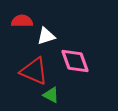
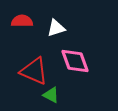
white triangle: moved 10 px right, 8 px up
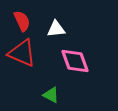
red semicircle: rotated 65 degrees clockwise
white triangle: moved 1 px down; rotated 12 degrees clockwise
red triangle: moved 12 px left, 18 px up
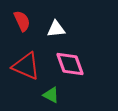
red triangle: moved 4 px right, 13 px down
pink diamond: moved 5 px left, 3 px down
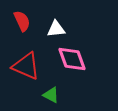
pink diamond: moved 2 px right, 5 px up
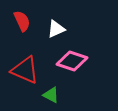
white triangle: rotated 18 degrees counterclockwise
pink diamond: moved 2 px down; rotated 52 degrees counterclockwise
red triangle: moved 1 px left, 4 px down
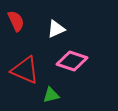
red semicircle: moved 6 px left
green triangle: rotated 42 degrees counterclockwise
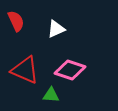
pink diamond: moved 2 px left, 9 px down
green triangle: rotated 18 degrees clockwise
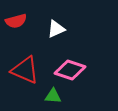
red semicircle: rotated 100 degrees clockwise
green triangle: moved 2 px right, 1 px down
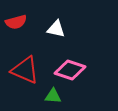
red semicircle: moved 1 px down
white triangle: rotated 36 degrees clockwise
